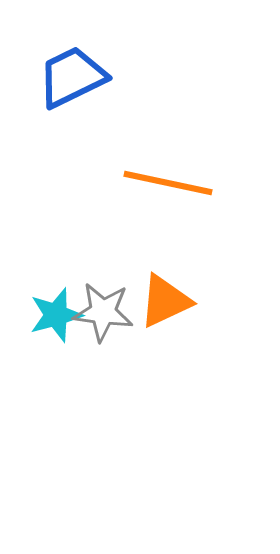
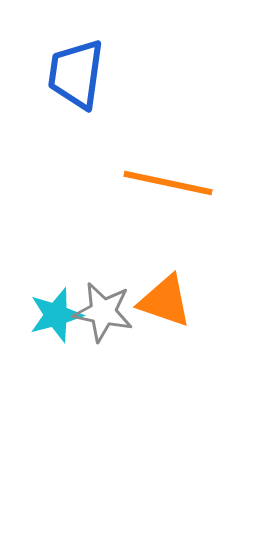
blue trapezoid: moved 4 px right, 3 px up; rotated 56 degrees counterclockwise
orange triangle: rotated 44 degrees clockwise
gray star: rotated 4 degrees clockwise
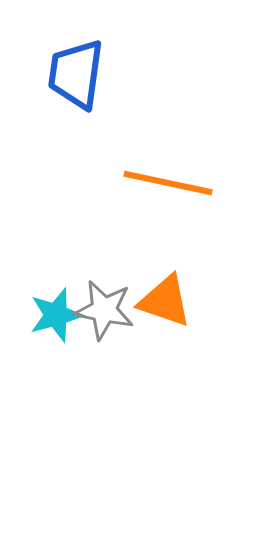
gray star: moved 1 px right, 2 px up
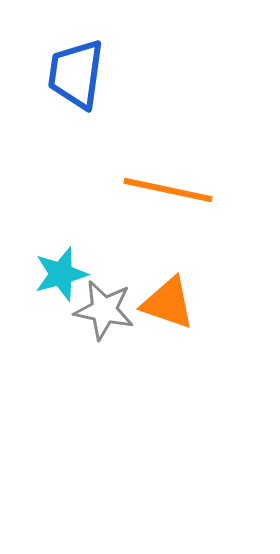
orange line: moved 7 px down
orange triangle: moved 3 px right, 2 px down
cyan star: moved 5 px right, 41 px up
